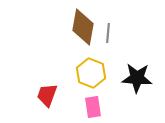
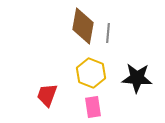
brown diamond: moved 1 px up
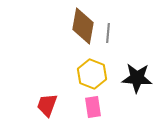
yellow hexagon: moved 1 px right, 1 px down
red trapezoid: moved 10 px down
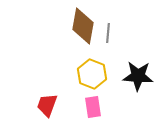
black star: moved 1 px right, 2 px up
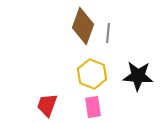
brown diamond: rotated 9 degrees clockwise
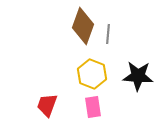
gray line: moved 1 px down
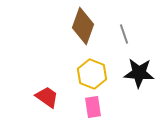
gray line: moved 16 px right; rotated 24 degrees counterclockwise
black star: moved 1 px right, 3 px up
red trapezoid: moved 8 px up; rotated 105 degrees clockwise
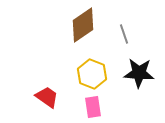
brown diamond: moved 1 px up; rotated 36 degrees clockwise
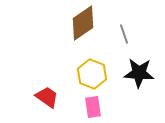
brown diamond: moved 2 px up
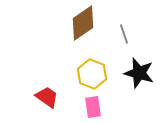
black star: rotated 12 degrees clockwise
